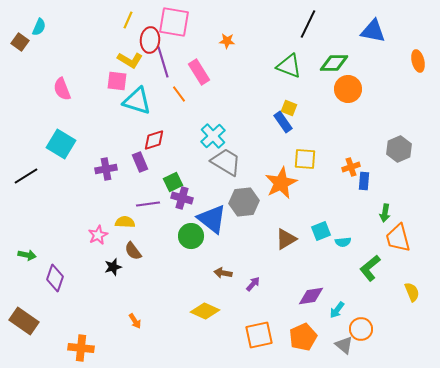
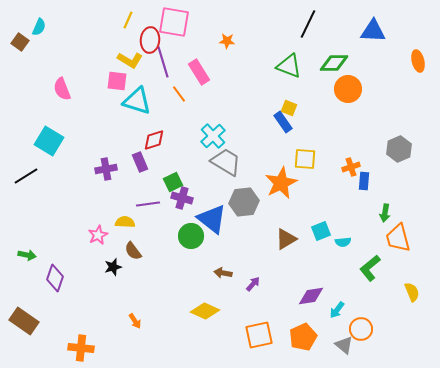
blue triangle at (373, 31): rotated 8 degrees counterclockwise
cyan square at (61, 144): moved 12 px left, 3 px up
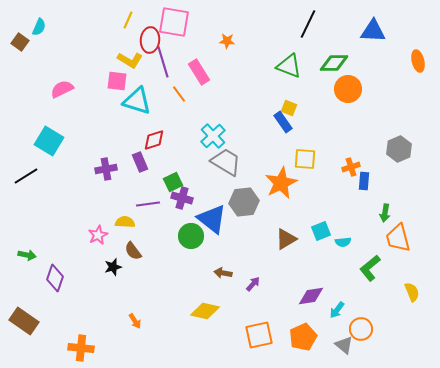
pink semicircle at (62, 89): rotated 85 degrees clockwise
yellow diamond at (205, 311): rotated 12 degrees counterclockwise
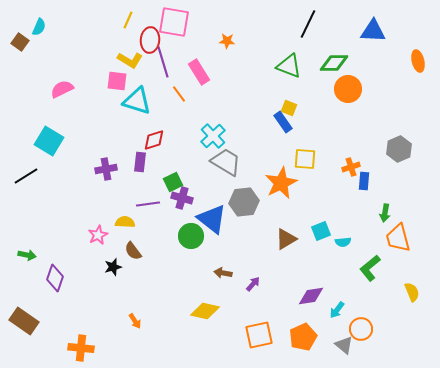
purple rectangle at (140, 162): rotated 30 degrees clockwise
